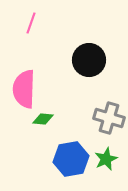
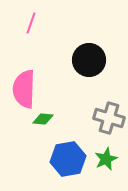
blue hexagon: moved 3 px left
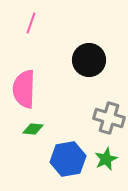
green diamond: moved 10 px left, 10 px down
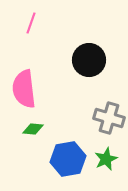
pink semicircle: rotated 9 degrees counterclockwise
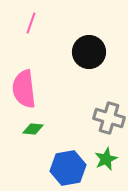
black circle: moved 8 px up
blue hexagon: moved 9 px down
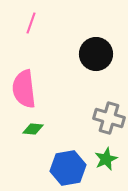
black circle: moved 7 px right, 2 px down
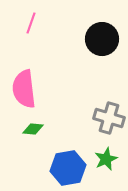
black circle: moved 6 px right, 15 px up
